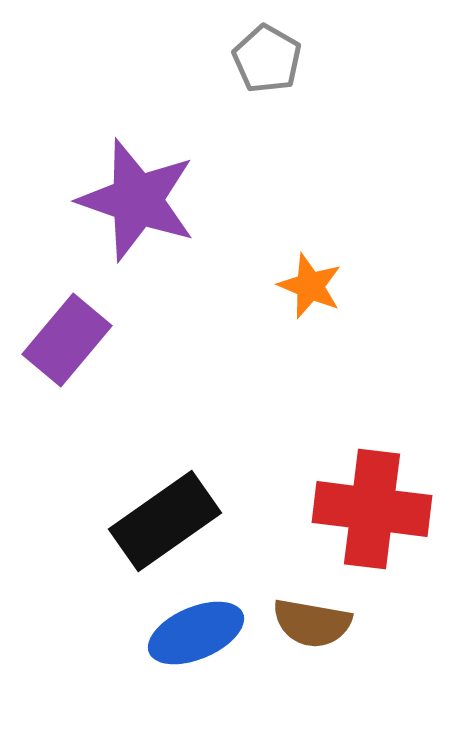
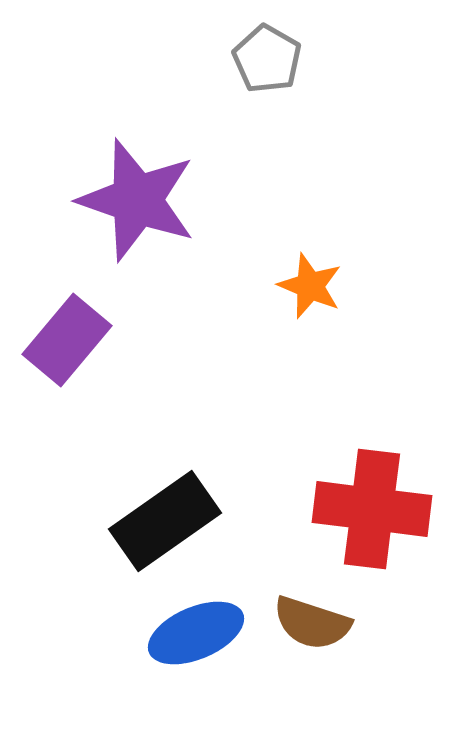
brown semicircle: rotated 8 degrees clockwise
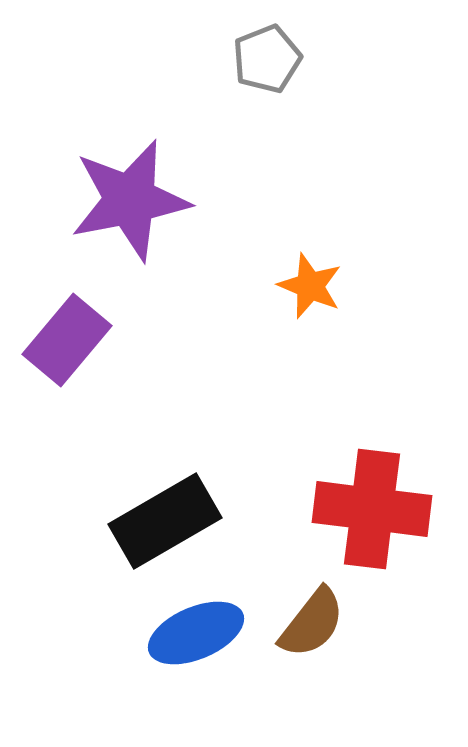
gray pentagon: rotated 20 degrees clockwise
purple star: moved 7 px left; rotated 30 degrees counterclockwise
black rectangle: rotated 5 degrees clockwise
brown semicircle: rotated 70 degrees counterclockwise
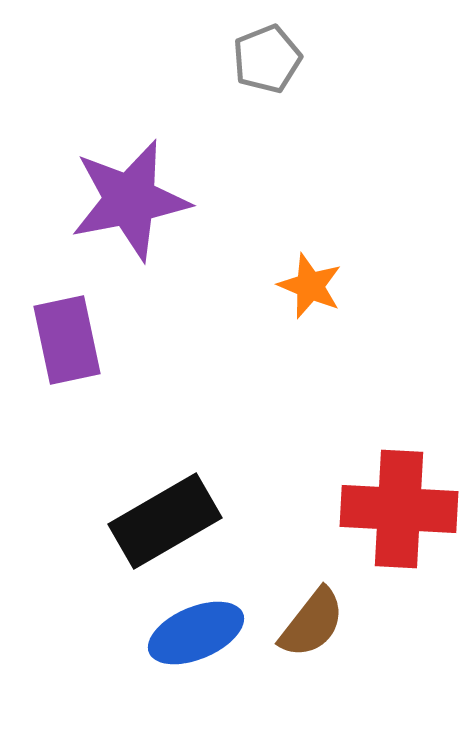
purple rectangle: rotated 52 degrees counterclockwise
red cross: moved 27 px right; rotated 4 degrees counterclockwise
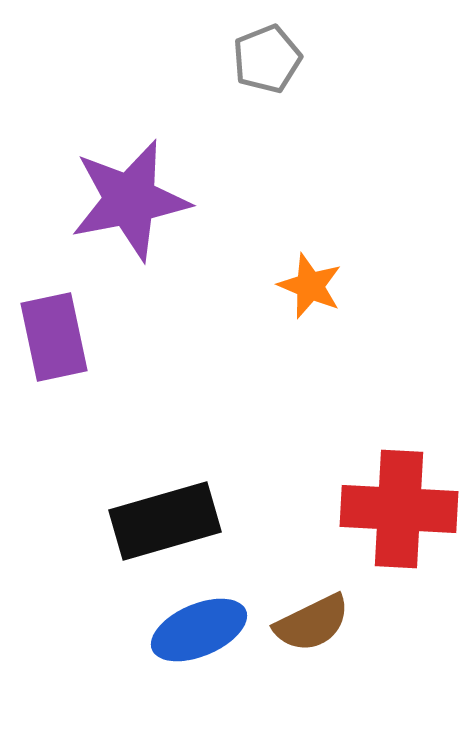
purple rectangle: moved 13 px left, 3 px up
black rectangle: rotated 14 degrees clockwise
brown semicircle: rotated 26 degrees clockwise
blue ellipse: moved 3 px right, 3 px up
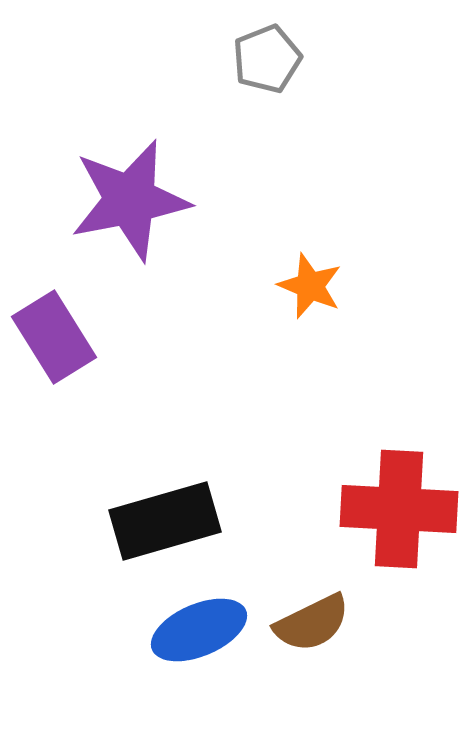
purple rectangle: rotated 20 degrees counterclockwise
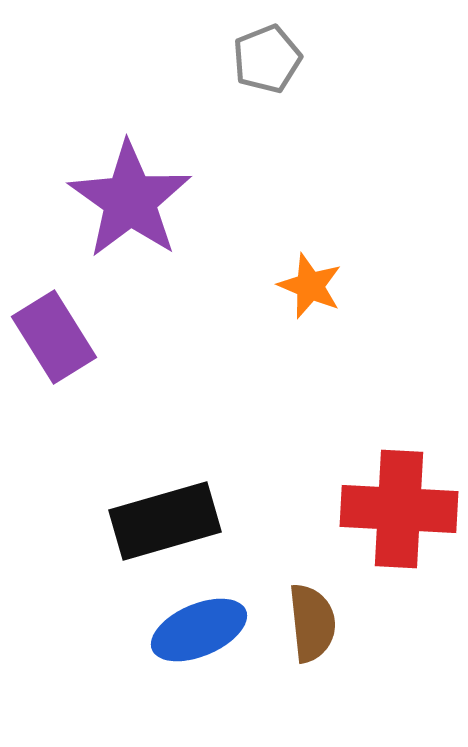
purple star: rotated 26 degrees counterclockwise
brown semicircle: rotated 70 degrees counterclockwise
